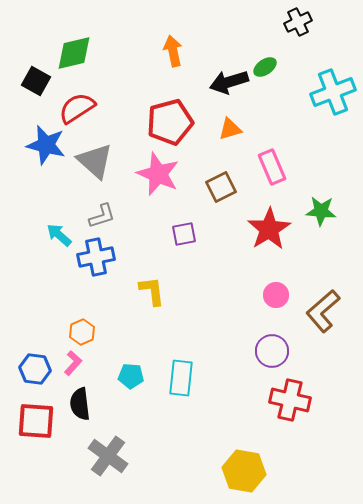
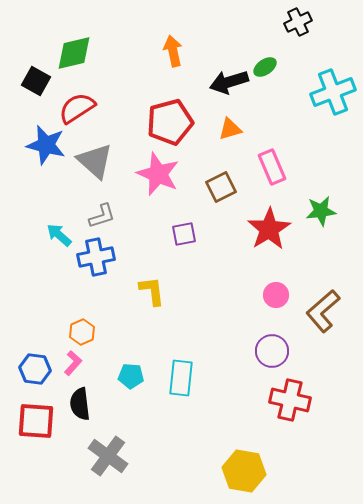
green star: rotated 12 degrees counterclockwise
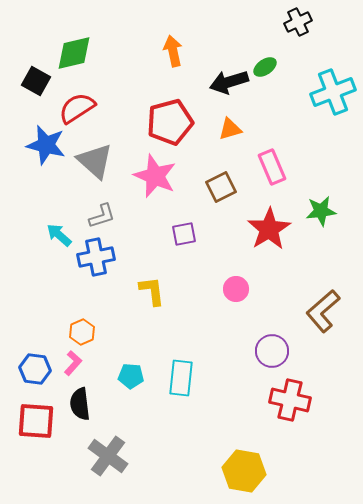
pink star: moved 3 px left, 2 px down
pink circle: moved 40 px left, 6 px up
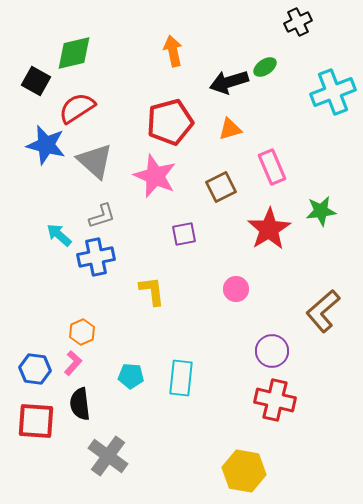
red cross: moved 15 px left
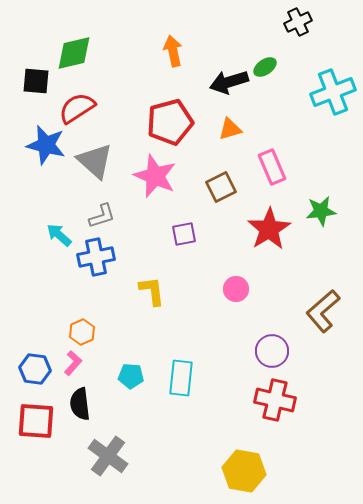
black square: rotated 24 degrees counterclockwise
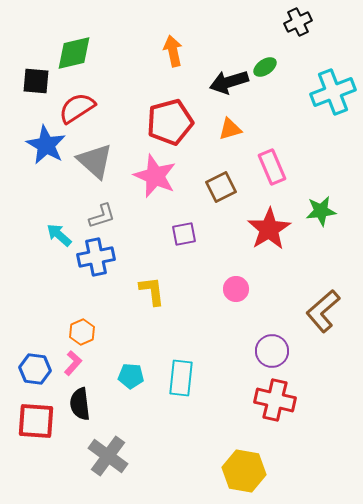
blue star: rotated 15 degrees clockwise
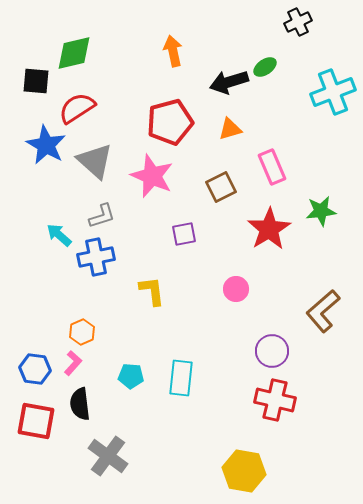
pink star: moved 3 px left
red square: rotated 6 degrees clockwise
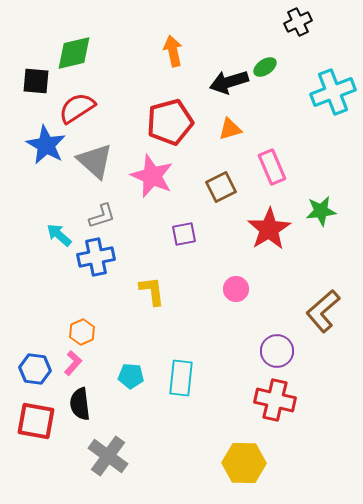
purple circle: moved 5 px right
yellow hexagon: moved 8 px up; rotated 9 degrees counterclockwise
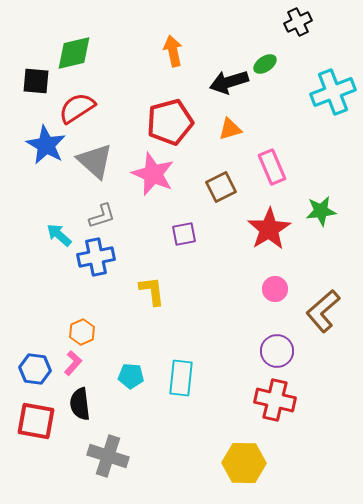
green ellipse: moved 3 px up
pink star: moved 1 px right, 2 px up
pink circle: moved 39 px right
gray cross: rotated 18 degrees counterclockwise
